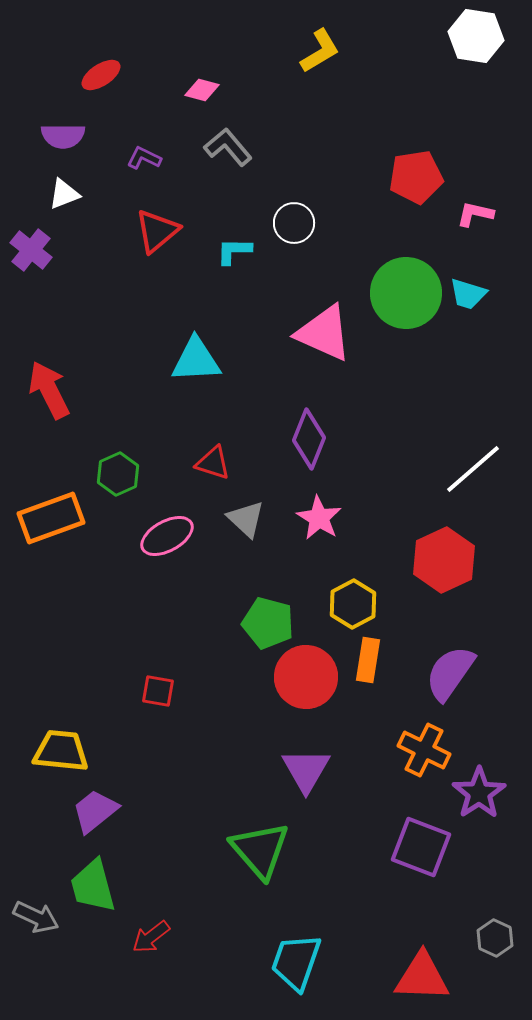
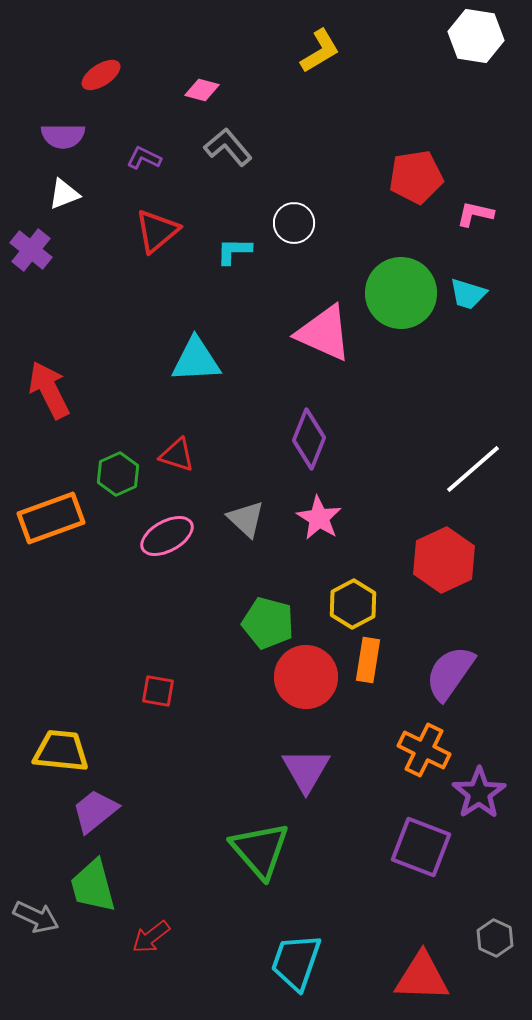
green circle at (406, 293): moved 5 px left
red triangle at (213, 463): moved 36 px left, 8 px up
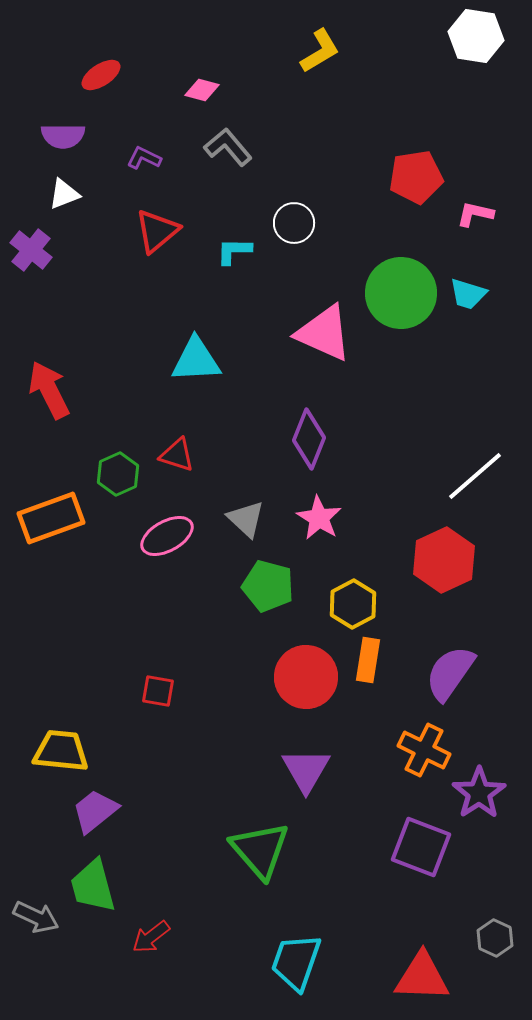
white line at (473, 469): moved 2 px right, 7 px down
green pentagon at (268, 623): moved 37 px up
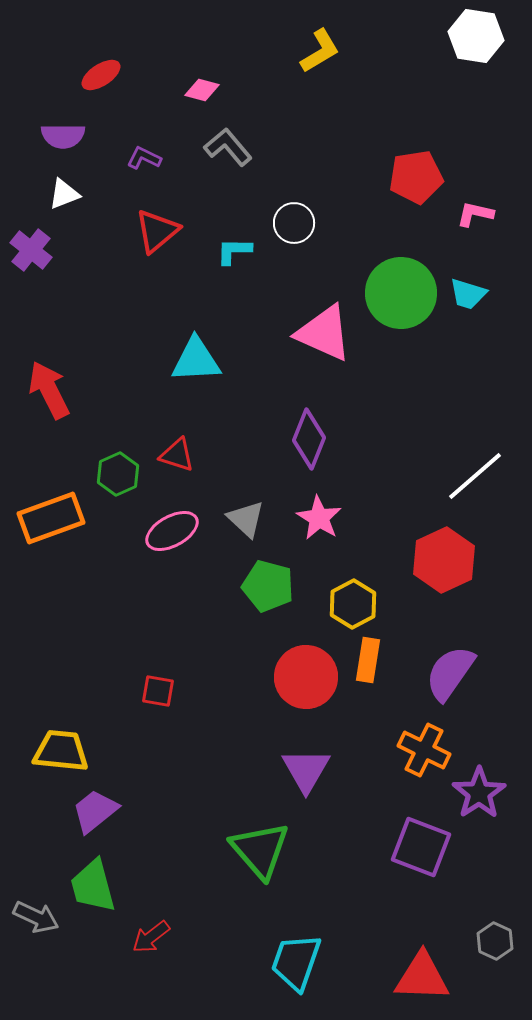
pink ellipse at (167, 536): moved 5 px right, 5 px up
gray hexagon at (495, 938): moved 3 px down
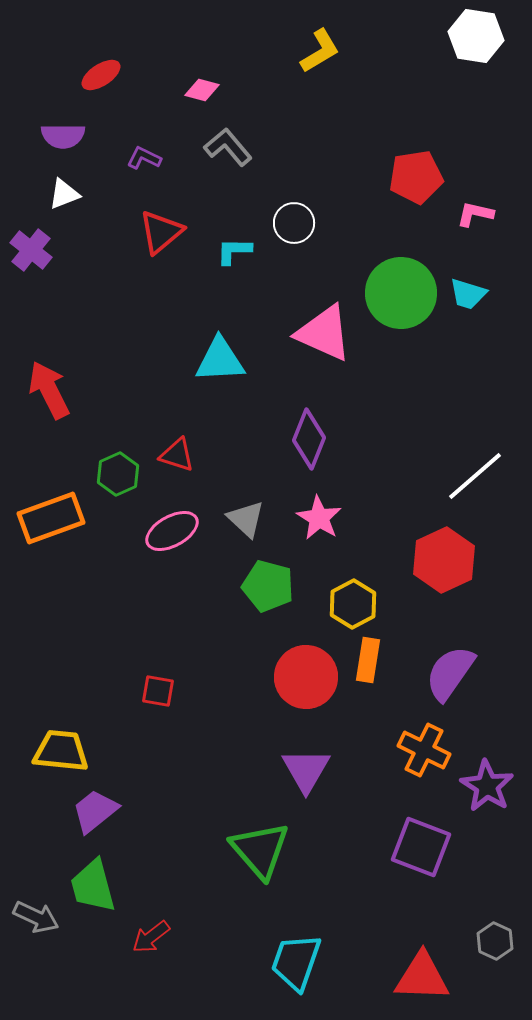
red triangle at (157, 231): moved 4 px right, 1 px down
cyan triangle at (196, 360): moved 24 px right
purple star at (479, 793): moved 8 px right, 7 px up; rotated 6 degrees counterclockwise
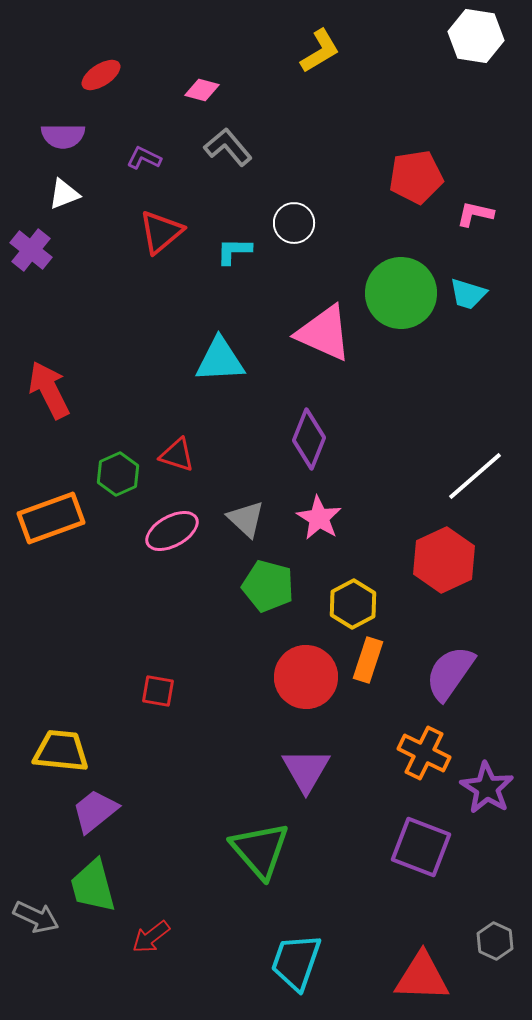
orange rectangle at (368, 660): rotated 9 degrees clockwise
orange cross at (424, 750): moved 3 px down
purple star at (487, 786): moved 2 px down
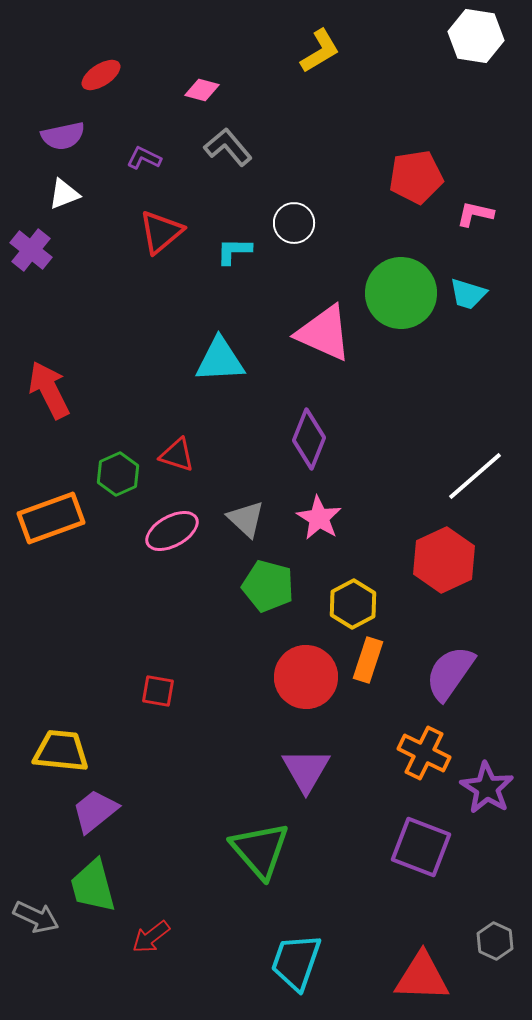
purple semicircle at (63, 136): rotated 12 degrees counterclockwise
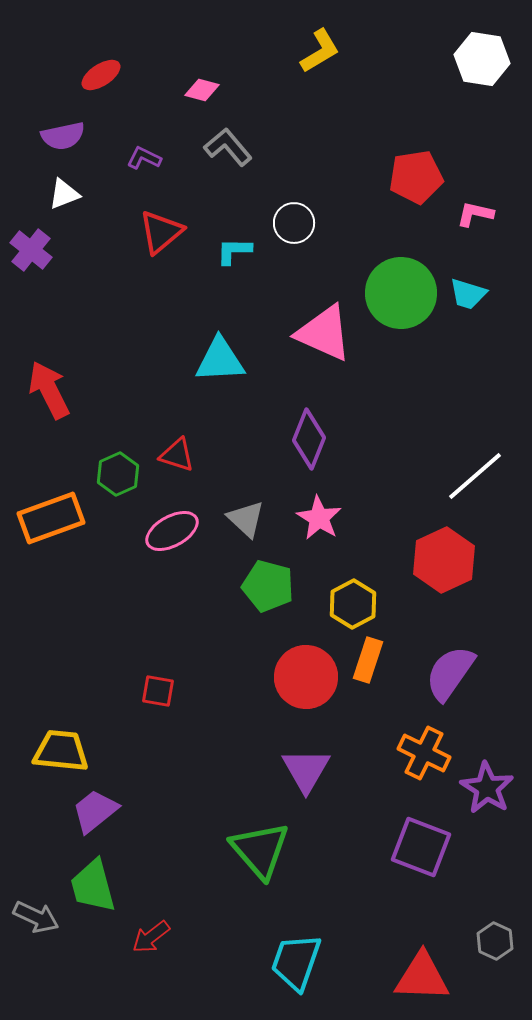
white hexagon at (476, 36): moved 6 px right, 23 px down
